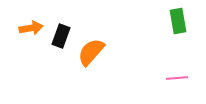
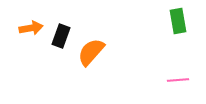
pink line: moved 1 px right, 2 px down
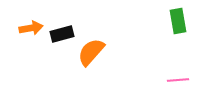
black rectangle: moved 1 px right, 2 px up; rotated 55 degrees clockwise
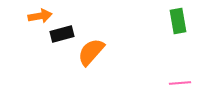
orange arrow: moved 9 px right, 12 px up
pink line: moved 2 px right, 3 px down
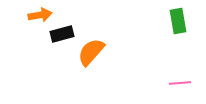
orange arrow: moved 1 px up
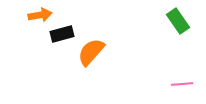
green rectangle: rotated 25 degrees counterclockwise
pink line: moved 2 px right, 1 px down
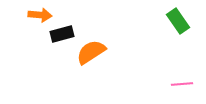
orange arrow: rotated 15 degrees clockwise
orange semicircle: rotated 16 degrees clockwise
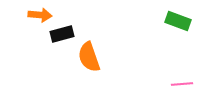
green rectangle: rotated 35 degrees counterclockwise
orange semicircle: moved 2 px left, 5 px down; rotated 76 degrees counterclockwise
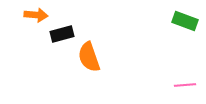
orange arrow: moved 4 px left
green rectangle: moved 7 px right
pink line: moved 3 px right, 1 px down
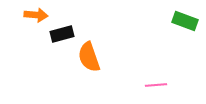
pink line: moved 29 px left
